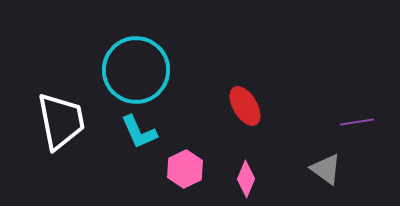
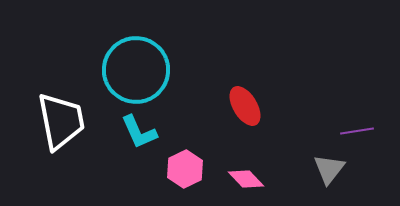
purple line: moved 9 px down
gray triangle: moved 3 px right; rotated 32 degrees clockwise
pink diamond: rotated 66 degrees counterclockwise
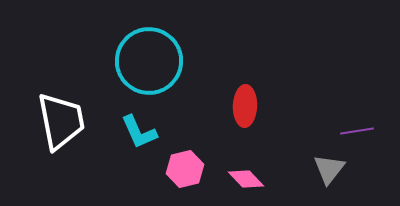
cyan circle: moved 13 px right, 9 px up
red ellipse: rotated 33 degrees clockwise
pink hexagon: rotated 12 degrees clockwise
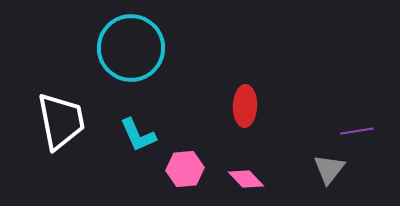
cyan circle: moved 18 px left, 13 px up
cyan L-shape: moved 1 px left, 3 px down
pink hexagon: rotated 9 degrees clockwise
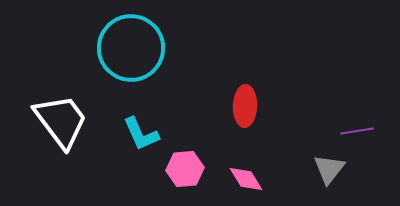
white trapezoid: rotated 26 degrees counterclockwise
cyan L-shape: moved 3 px right, 1 px up
pink diamond: rotated 12 degrees clockwise
